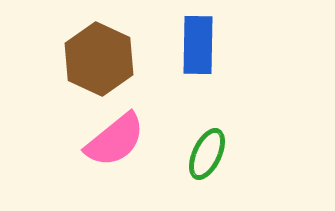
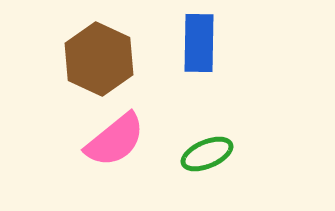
blue rectangle: moved 1 px right, 2 px up
green ellipse: rotated 42 degrees clockwise
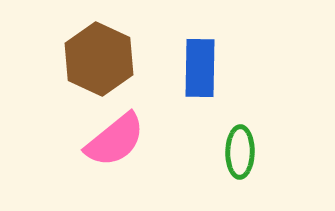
blue rectangle: moved 1 px right, 25 px down
green ellipse: moved 33 px right, 2 px up; rotated 66 degrees counterclockwise
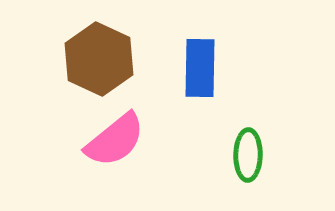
green ellipse: moved 8 px right, 3 px down
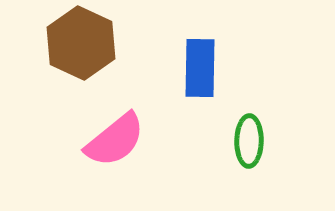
brown hexagon: moved 18 px left, 16 px up
green ellipse: moved 1 px right, 14 px up
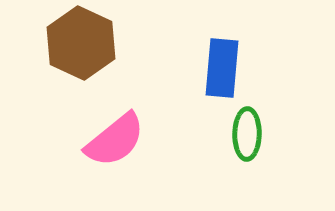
blue rectangle: moved 22 px right; rotated 4 degrees clockwise
green ellipse: moved 2 px left, 7 px up
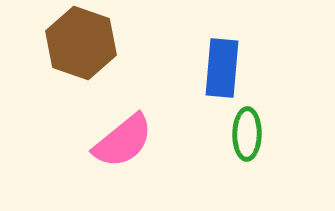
brown hexagon: rotated 6 degrees counterclockwise
pink semicircle: moved 8 px right, 1 px down
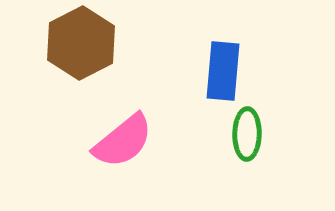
brown hexagon: rotated 14 degrees clockwise
blue rectangle: moved 1 px right, 3 px down
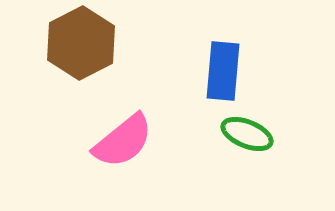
green ellipse: rotated 69 degrees counterclockwise
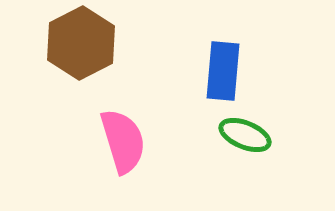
green ellipse: moved 2 px left, 1 px down
pink semicircle: rotated 68 degrees counterclockwise
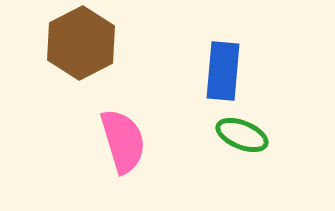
green ellipse: moved 3 px left
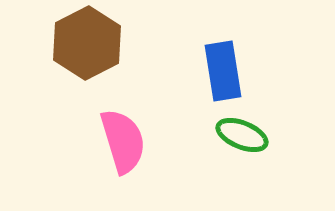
brown hexagon: moved 6 px right
blue rectangle: rotated 14 degrees counterclockwise
